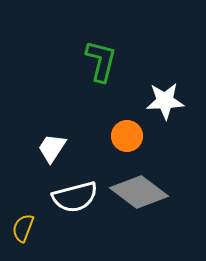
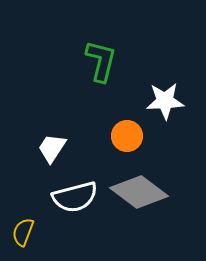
yellow semicircle: moved 4 px down
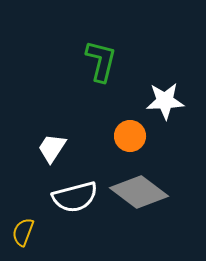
orange circle: moved 3 px right
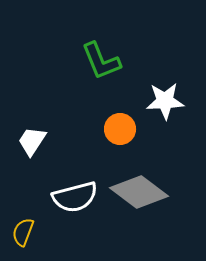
green L-shape: rotated 144 degrees clockwise
orange circle: moved 10 px left, 7 px up
white trapezoid: moved 20 px left, 7 px up
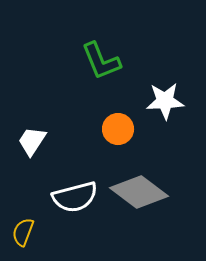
orange circle: moved 2 px left
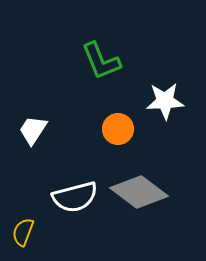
white trapezoid: moved 1 px right, 11 px up
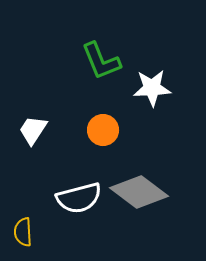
white star: moved 13 px left, 13 px up
orange circle: moved 15 px left, 1 px down
white semicircle: moved 4 px right, 1 px down
yellow semicircle: rotated 24 degrees counterclockwise
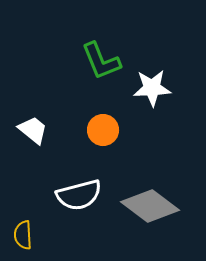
white trapezoid: rotated 96 degrees clockwise
gray diamond: moved 11 px right, 14 px down
white semicircle: moved 3 px up
yellow semicircle: moved 3 px down
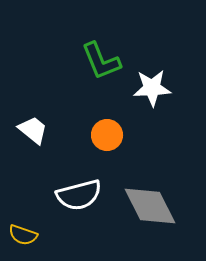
orange circle: moved 4 px right, 5 px down
gray diamond: rotated 26 degrees clockwise
yellow semicircle: rotated 68 degrees counterclockwise
